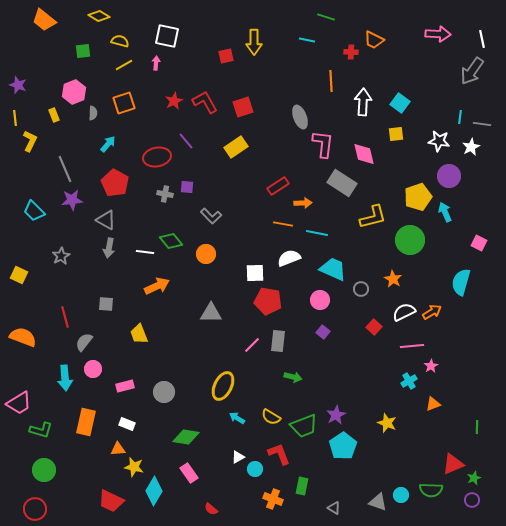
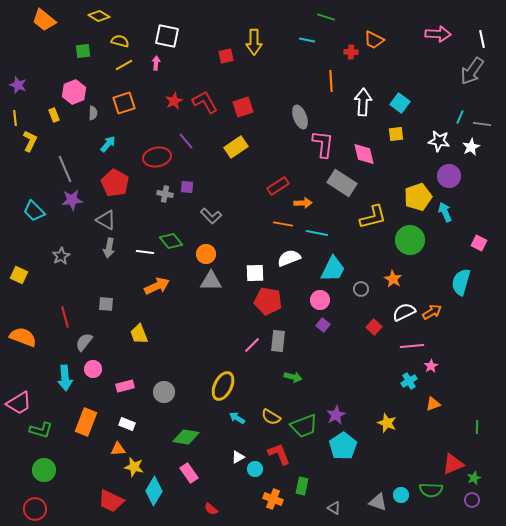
cyan line at (460, 117): rotated 16 degrees clockwise
cyan trapezoid at (333, 269): rotated 92 degrees clockwise
gray triangle at (211, 313): moved 32 px up
purple square at (323, 332): moved 7 px up
orange rectangle at (86, 422): rotated 8 degrees clockwise
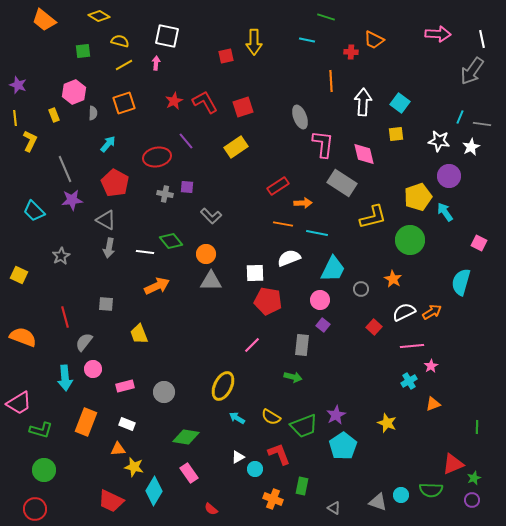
cyan arrow at (445, 212): rotated 12 degrees counterclockwise
gray rectangle at (278, 341): moved 24 px right, 4 px down
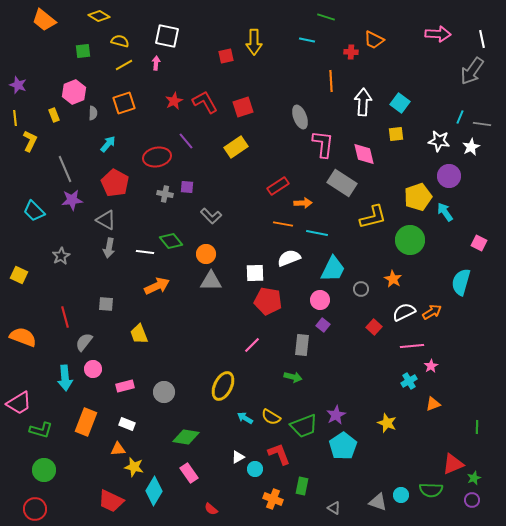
cyan arrow at (237, 418): moved 8 px right
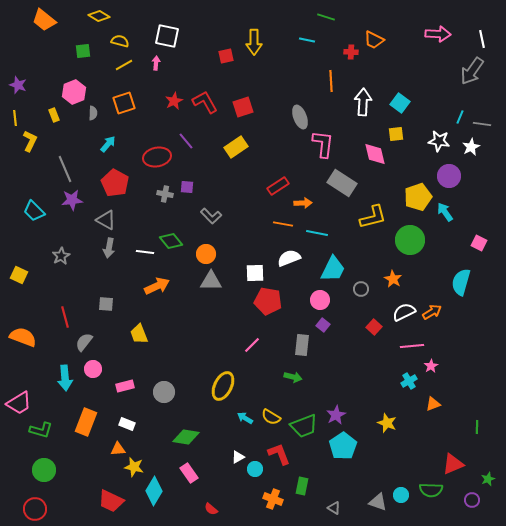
pink diamond at (364, 154): moved 11 px right
green star at (474, 478): moved 14 px right, 1 px down
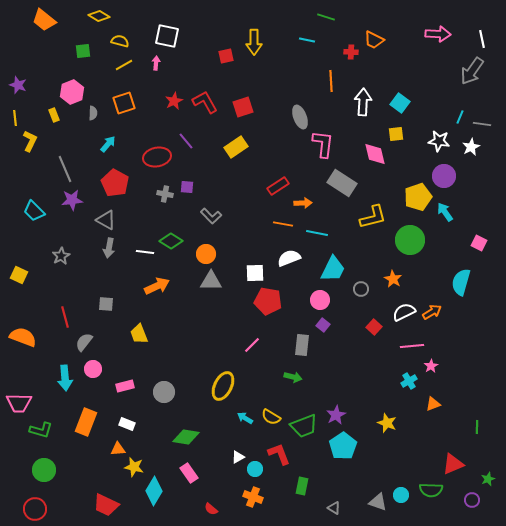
pink hexagon at (74, 92): moved 2 px left
purple circle at (449, 176): moved 5 px left
green diamond at (171, 241): rotated 20 degrees counterclockwise
pink trapezoid at (19, 403): rotated 32 degrees clockwise
orange cross at (273, 499): moved 20 px left, 2 px up
red trapezoid at (111, 501): moved 5 px left, 4 px down
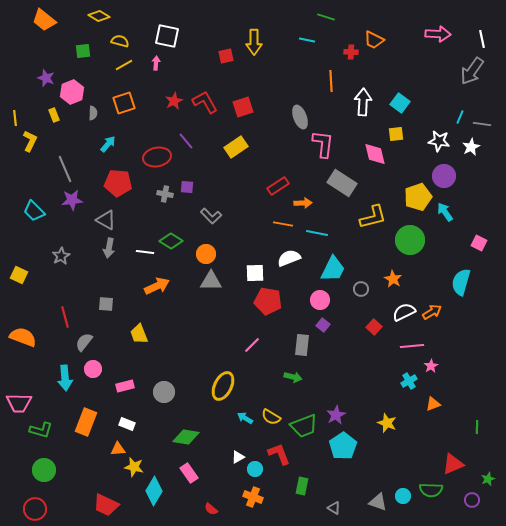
purple star at (18, 85): moved 28 px right, 7 px up
red pentagon at (115, 183): moved 3 px right; rotated 24 degrees counterclockwise
cyan circle at (401, 495): moved 2 px right, 1 px down
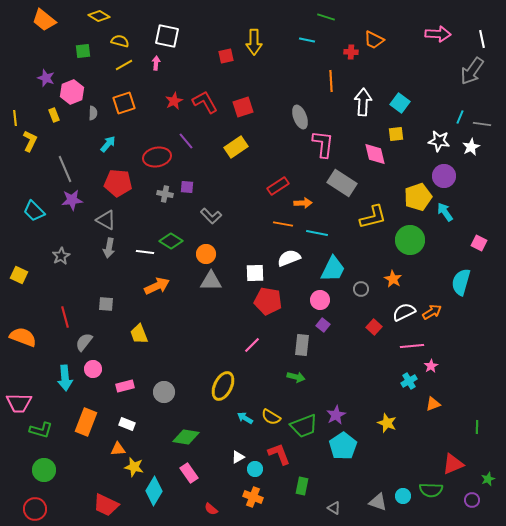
green arrow at (293, 377): moved 3 px right
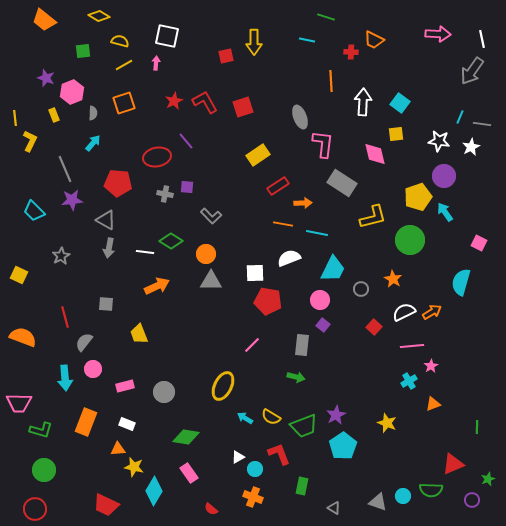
cyan arrow at (108, 144): moved 15 px left, 1 px up
yellow rectangle at (236, 147): moved 22 px right, 8 px down
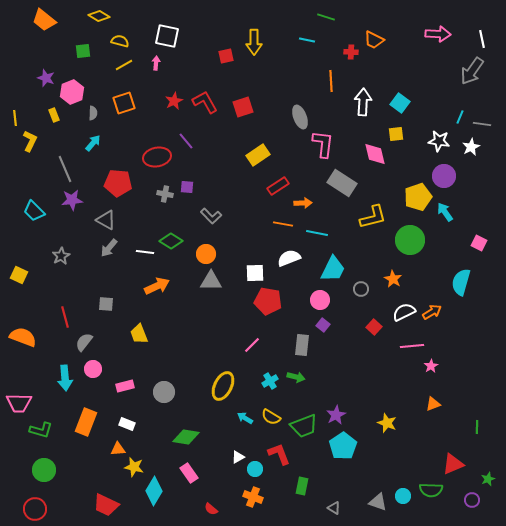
gray arrow at (109, 248): rotated 30 degrees clockwise
cyan cross at (409, 381): moved 139 px left
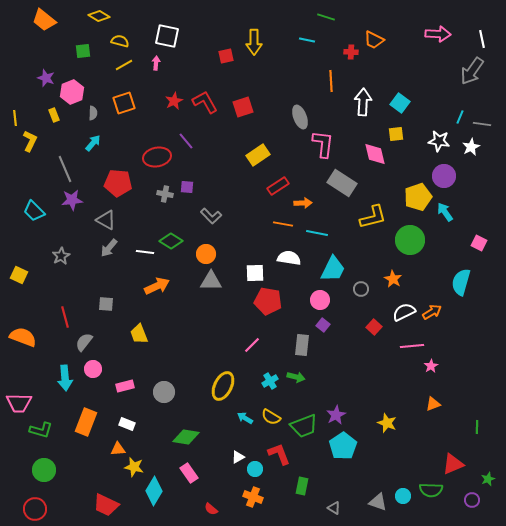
white semicircle at (289, 258): rotated 30 degrees clockwise
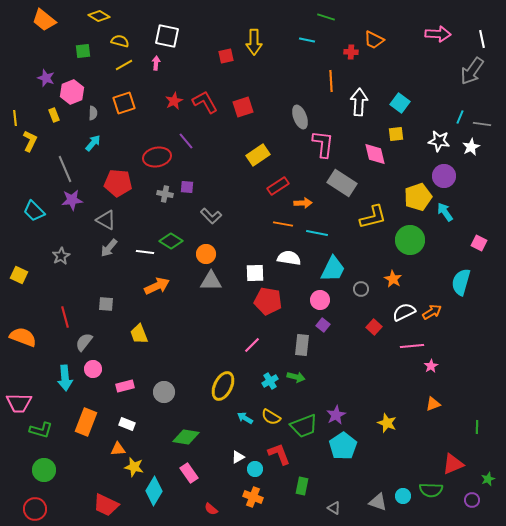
white arrow at (363, 102): moved 4 px left
